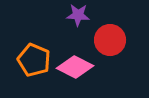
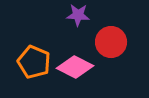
red circle: moved 1 px right, 2 px down
orange pentagon: moved 2 px down
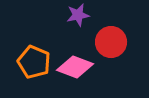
purple star: rotated 15 degrees counterclockwise
pink diamond: rotated 6 degrees counterclockwise
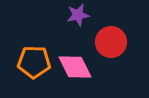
orange pentagon: rotated 20 degrees counterclockwise
pink diamond: rotated 42 degrees clockwise
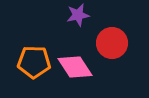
red circle: moved 1 px right, 1 px down
pink diamond: rotated 6 degrees counterclockwise
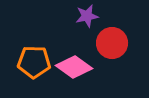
purple star: moved 9 px right, 1 px down
pink diamond: moved 1 px left; rotated 21 degrees counterclockwise
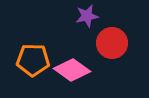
orange pentagon: moved 1 px left, 2 px up
pink diamond: moved 2 px left, 3 px down
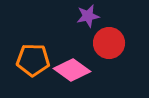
purple star: moved 1 px right
red circle: moved 3 px left
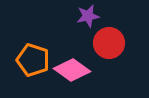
orange pentagon: rotated 16 degrees clockwise
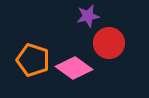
pink diamond: moved 2 px right, 2 px up
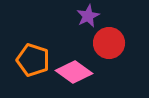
purple star: rotated 15 degrees counterclockwise
pink diamond: moved 4 px down
